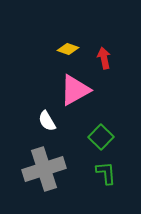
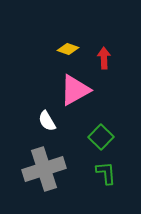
red arrow: rotated 10 degrees clockwise
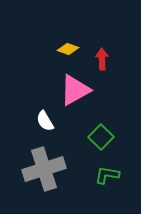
red arrow: moved 2 px left, 1 px down
white semicircle: moved 2 px left
green L-shape: moved 1 px right, 2 px down; rotated 75 degrees counterclockwise
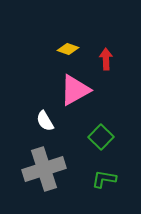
red arrow: moved 4 px right
green L-shape: moved 3 px left, 4 px down
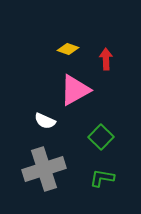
white semicircle: rotated 35 degrees counterclockwise
green L-shape: moved 2 px left, 1 px up
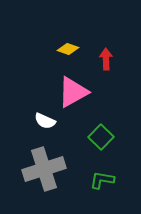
pink triangle: moved 2 px left, 2 px down
green L-shape: moved 2 px down
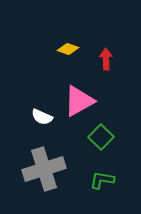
pink triangle: moved 6 px right, 9 px down
white semicircle: moved 3 px left, 4 px up
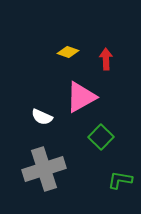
yellow diamond: moved 3 px down
pink triangle: moved 2 px right, 4 px up
green L-shape: moved 18 px right
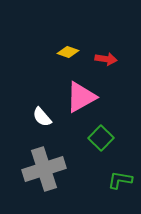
red arrow: rotated 100 degrees clockwise
white semicircle: rotated 25 degrees clockwise
green square: moved 1 px down
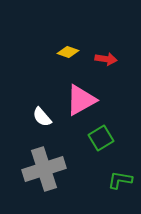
pink triangle: moved 3 px down
green square: rotated 15 degrees clockwise
